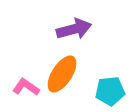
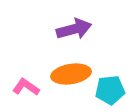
orange ellipse: moved 9 px right; rotated 48 degrees clockwise
cyan pentagon: moved 1 px up
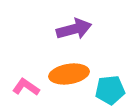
orange ellipse: moved 2 px left
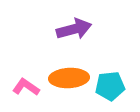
orange ellipse: moved 4 px down; rotated 6 degrees clockwise
cyan pentagon: moved 4 px up
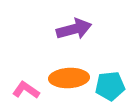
pink L-shape: moved 3 px down
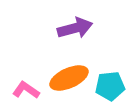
purple arrow: moved 1 px right, 1 px up
orange ellipse: rotated 21 degrees counterclockwise
